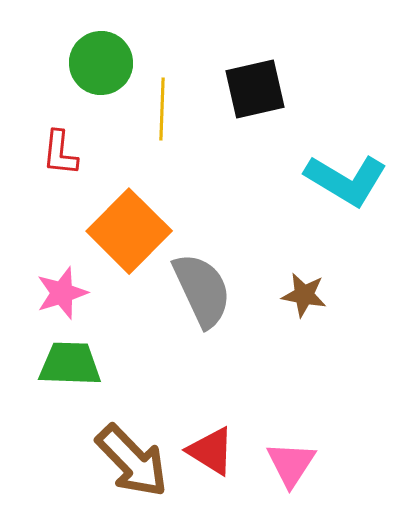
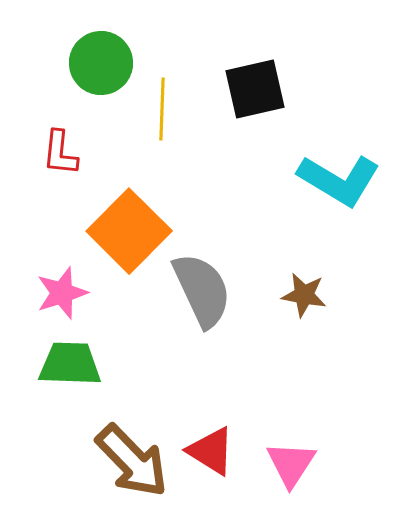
cyan L-shape: moved 7 px left
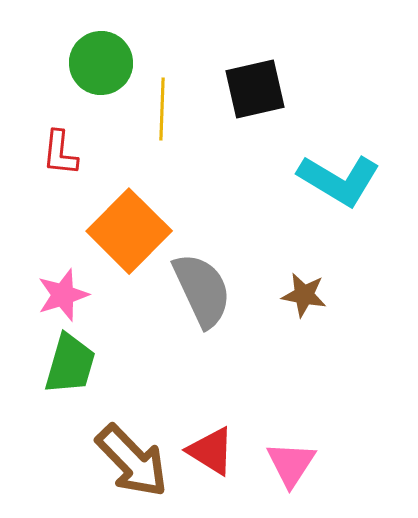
pink star: moved 1 px right, 2 px down
green trapezoid: rotated 104 degrees clockwise
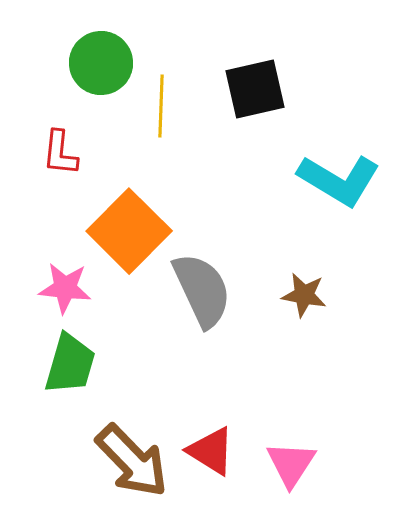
yellow line: moved 1 px left, 3 px up
pink star: moved 2 px right, 7 px up; rotated 24 degrees clockwise
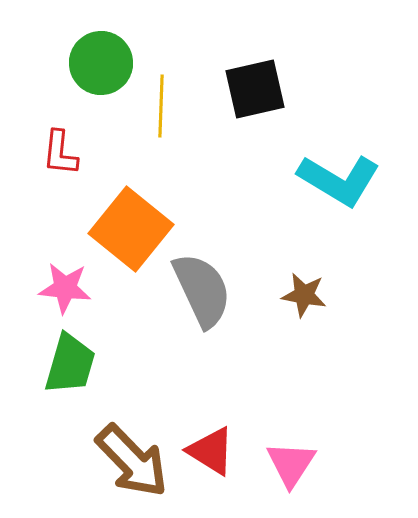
orange square: moved 2 px right, 2 px up; rotated 6 degrees counterclockwise
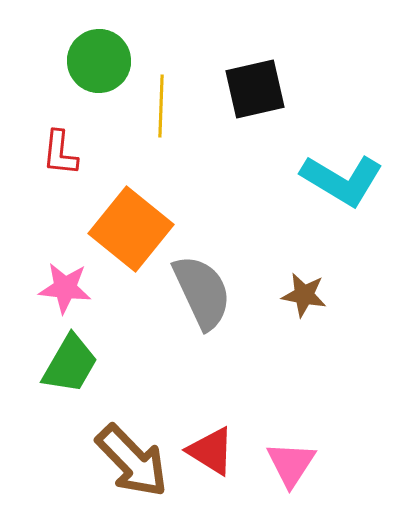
green circle: moved 2 px left, 2 px up
cyan L-shape: moved 3 px right
gray semicircle: moved 2 px down
green trapezoid: rotated 14 degrees clockwise
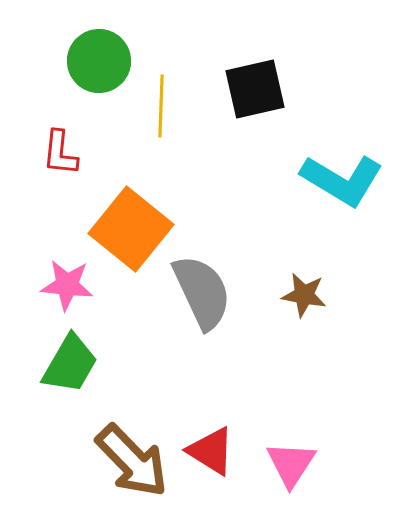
pink star: moved 2 px right, 3 px up
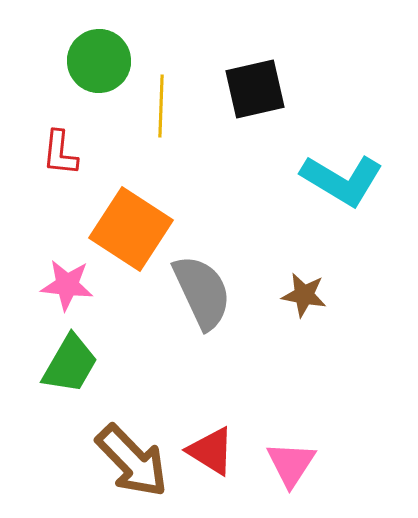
orange square: rotated 6 degrees counterclockwise
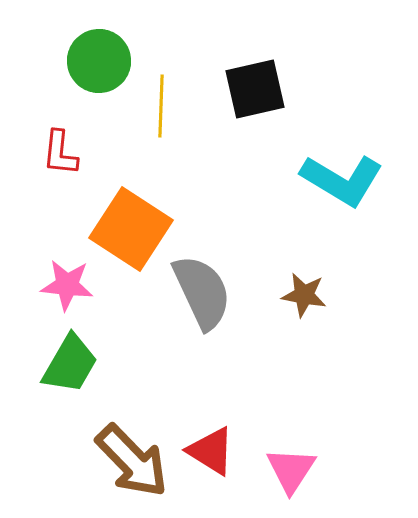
pink triangle: moved 6 px down
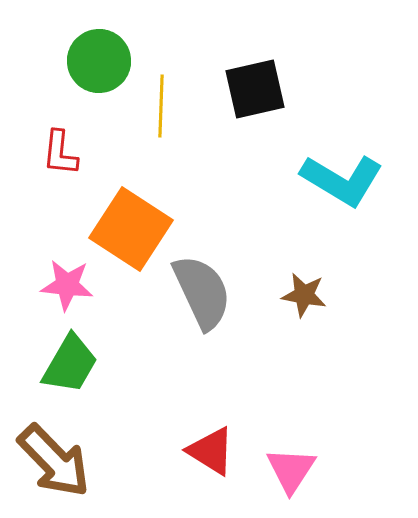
brown arrow: moved 78 px left
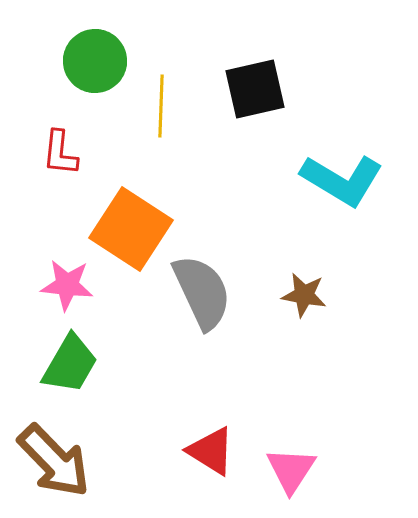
green circle: moved 4 px left
